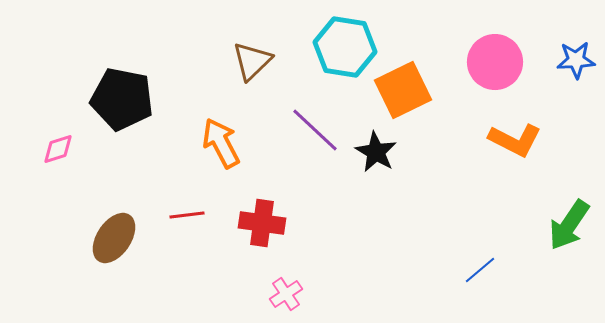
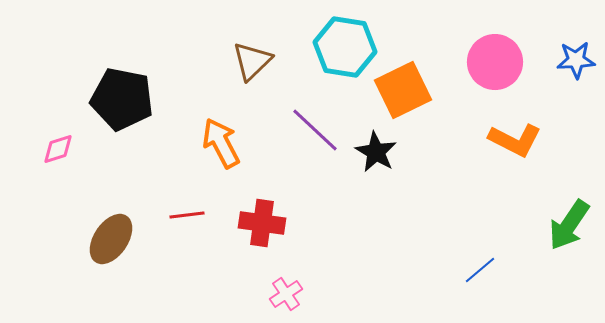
brown ellipse: moved 3 px left, 1 px down
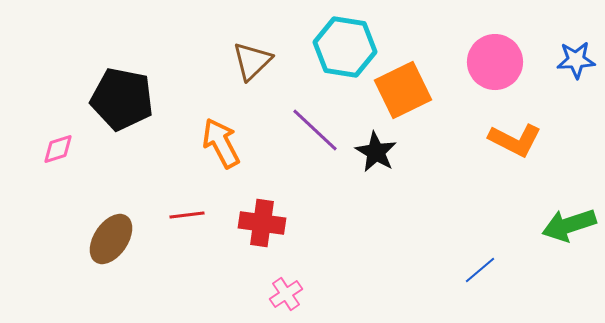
green arrow: rotated 38 degrees clockwise
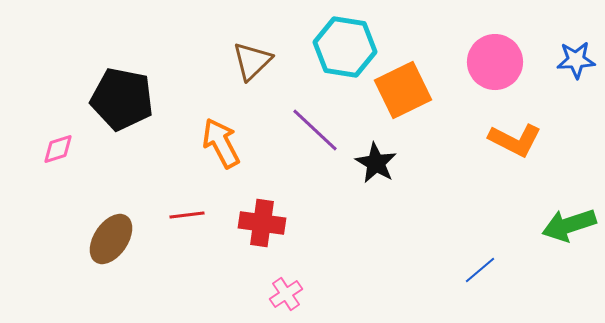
black star: moved 11 px down
